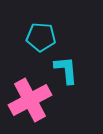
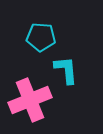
pink cross: rotated 6 degrees clockwise
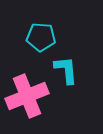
pink cross: moved 3 px left, 4 px up
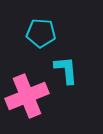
cyan pentagon: moved 4 px up
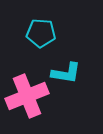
cyan L-shape: moved 3 px down; rotated 104 degrees clockwise
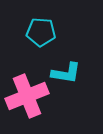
cyan pentagon: moved 1 px up
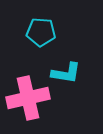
pink cross: moved 1 px right, 2 px down; rotated 9 degrees clockwise
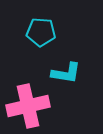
pink cross: moved 8 px down
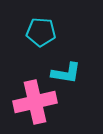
pink cross: moved 7 px right, 4 px up
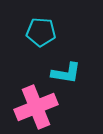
pink cross: moved 1 px right, 5 px down; rotated 9 degrees counterclockwise
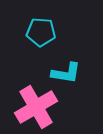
pink cross: rotated 9 degrees counterclockwise
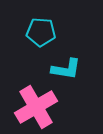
cyan L-shape: moved 4 px up
